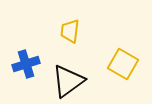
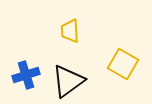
yellow trapezoid: rotated 10 degrees counterclockwise
blue cross: moved 11 px down
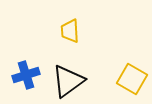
yellow square: moved 9 px right, 15 px down
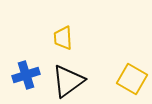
yellow trapezoid: moved 7 px left, 7 px down
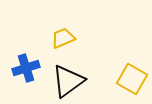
yellow trapezoid: rotated 70 degrees clockwise
blue cross: moved 7 px up
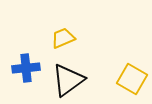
blue cross: rotated 12 degrees clockwise
black triangle: moved 1 px up
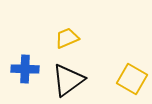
yellow trapezoid: moved 4 px right
blue cross: moved 1 px left, 1 px down; rotated 8 degrees clockwise
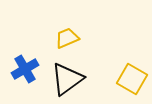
blue cross: rotated 32 degrees counterclockwise
black triangle: moved 1 px left, 1 px up
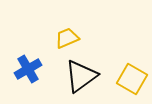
blue cross: moved 3 px right
black triangle: moved 14 px right, 3 px up
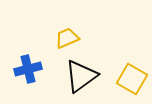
blue cross: rotated 16 degrees clockwise
